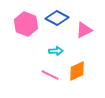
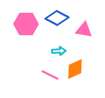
pink hexagon: rotated 20 degrees counterclockwise
pink triangle: rotated 36 degrees clockwise
cyan arrow: moved 3 px right
orange diamond: moved 2 px left, 2 px up
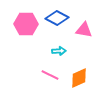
orange diamond: moved 4 px right, 9 px down
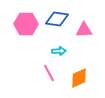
blue diamond: moved 1 px down; rotated 20 degrees counterclockwise
pink triangle: rotated 12 degrees counterclockwise
pink line: moved 1 px left, 2 px up; rotated 36 degrees clockwise
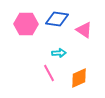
pink triangle: rotated 36 degrees clockwise
cyan arrow: moved 2 px down
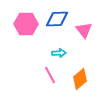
blue diamond: rotated 10 degrees counterclockwise
pink triangle: rotated 18 degrees clockwise
pink line: moved 1 px right, 2 px down
orange diamond: moved 1 px right, 1 px down; rotated 15 degrees counterclockwise
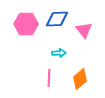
pink line: moved 1 px left, 3 px down; rotated 30 degrees clockwise
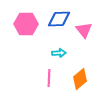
blue diamond: moved 2 px right
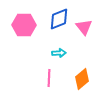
blue diamond: rotated 20 degrees counterclockwise
pink hexagon: moved 2 px left, 1 px down
pink triangle: moved 3 px up
orange diamond: moved 2 px right
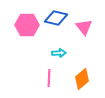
blue diamond: moved 3 px left, 1 px up; rotated 35 degrees clockwise
pink hexagon: moved 3 px right
